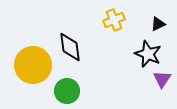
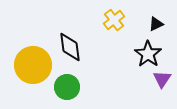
yellow cross: rotated 15 degrees counterclockwise
black triangle: moved 2 px left
black star: rotated 12 degrees clockwise
green circle: moved 4 px up
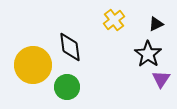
purple triangle: moved 1 px left
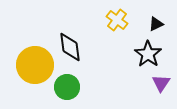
yellow cross: moved 3 px right; rotated 15 degrees counterclockwise
yellow circle: moved 2 px right
purple triangle: moved 4 px down
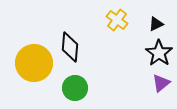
black diamond: rotated 12 degrees clockwise
black star: moved 11 px right, 1 px up
yellow circle: moved 1 px left, 2 px up
purple triangle: rotated 18 degrees clockwise
green circle: moved 8 px right, 1 px down
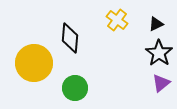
black diamond: moved 9 px up
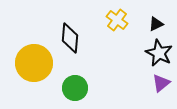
black star: rotated 8 degrees counterclockwise
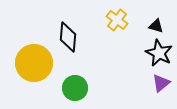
black triangle: moved 2 px down; rotated 42 degrees clockwise
black diamond: moved 2 px left, 1 px up
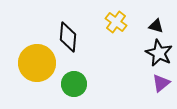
yellow cross: moved 1 px left, 2 px down
yellow circle: moved 3 px right
green circle: moved 1 px left, 4 px up
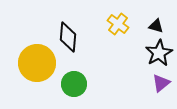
yellow cross: moved 2 px right, 2 px down
black star: rotated 16 degrees clockwise
